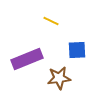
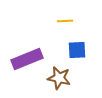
yellow line: moved 14 px right; rotated 28 degrees counterclockwise
brown star: rotated 20 degrees clockwise
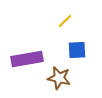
yellow line: rotated 42 degrees counterclockwise
purple rectangle: rotated 12 degrees clockwise
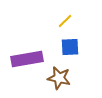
blue square: moved 7 px left, 3 px up
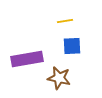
yellow line: rotated 35 degrees clockwise
blue square: moved 2 px right, 1 px up
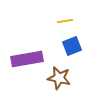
blue square: rotated 18 degrees counterclockwise
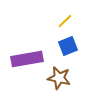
yellow line: rotated 35 degrees counterclockwise
blue square: moved 4 px left
